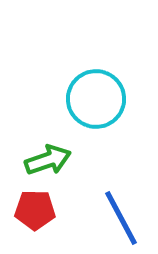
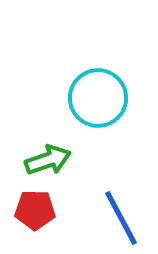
cyan circle: moved 2 px right, 1 px up
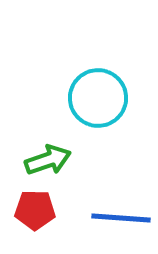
blue line: rotated 58 degrees counterclockwise
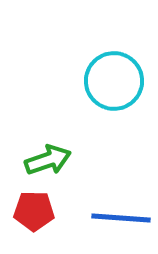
cyan circle: moved 16 px right, 17 px up
red pentagon: moved 1 px left, 1 px down
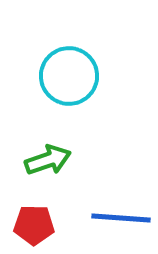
cyan circle: moved 45 px left, 5 px up
red pentagon: moved 14 px down
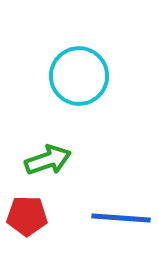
cyan circle: moved 10 px right
red pentagon: moved 7 px left, 9 px up
